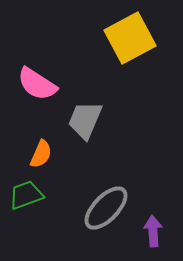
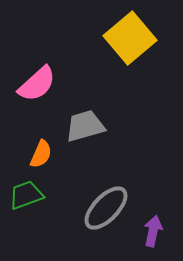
yellow square: rotated 12 degrees counterclockwise
pink semicircle: rotated 75 degrees counterclockwise
gray trapezoid: moved 6 px down; rotated 51 degrees clockwise
purple arrow: rotated 16 degrees clockwise
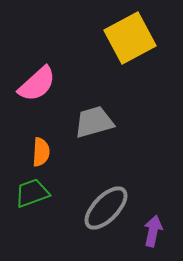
yellow square: rotated 12 degrees clockwise
gray trapezoid: moved 9 px right, 4 px up
orange semicircle: moved 2 px up; rotated 20 degrees counterclockwise
green trapezoid: moved 6 px right, 2 px up
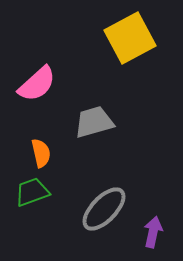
orange semicircle: moved 1 px down; rotated 16 degrees counterclockwise
green trapezoid: moved 1 px up
gray ellipse: moved 2 px left, 1 px down
purple arrow: moved 1 px down
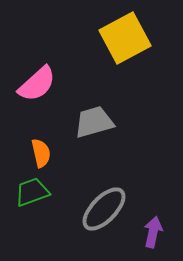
yellow square: moved 5 px left
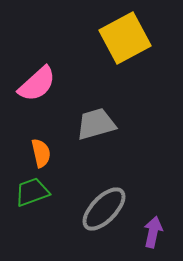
gray trapezoid: moved 2 px right, 2 px down
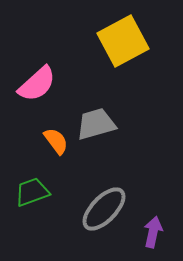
yellow square: moved 2 px left, 3 px down
orange semicircle: moved 15 px right, 12 px up; rotated 24 degrees counterclockwise
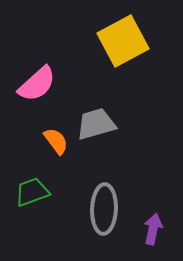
gray ellipse: rotated 42 degrees counterclockwise
purple arrow: moved 3 px up
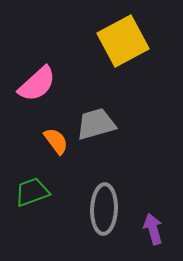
purple arrow: rotated 28 degrees counterclockwise
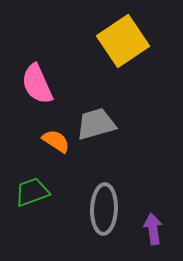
yellow square: rotated 6 degrees counterclockwise
pink semicircle: rotated 108 degrees clockwise
orange semicircle: rotated 20 degrees counterclockwise
purple arrow: rotated 8 degrees clockwise
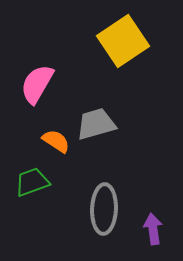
pink semicircle: rotated 54 degrees clockwise
green trapezoid: moved 10 px up
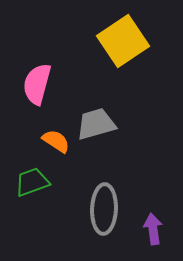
pink semicircle: rotated 15 degrees counterclockwise
